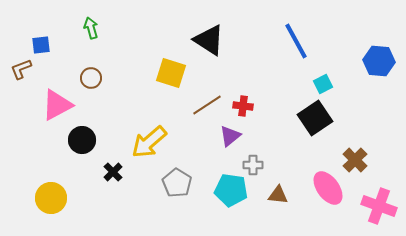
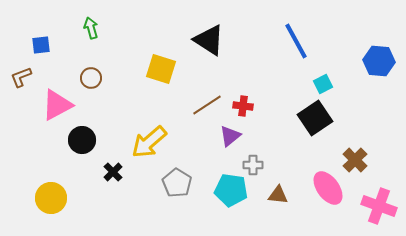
brown L-shape: moved 8 px down
yellow square: moved 10 px left, 4 px up
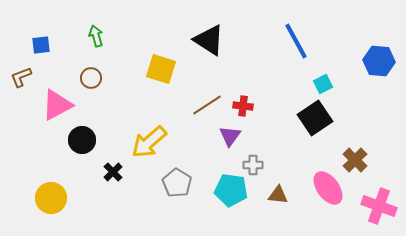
green arrow: moved 5 px right, 8 px down
purple triangle: rotated 15 degrees counterclockwise
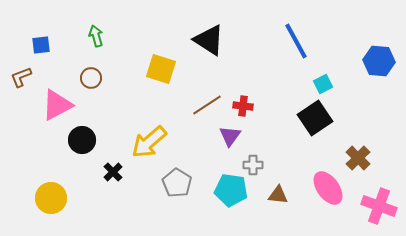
brown cross: moved 3 px right, 2 px up
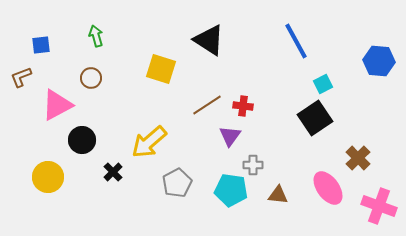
gray pentagon: rotated 12 degrees clockwise
yellow circle: moved 3 px left, 21 px up
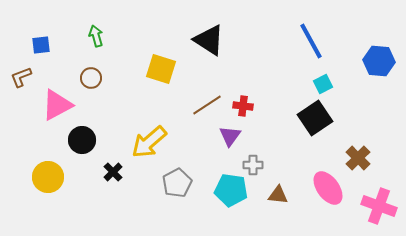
blue line: moved 15 px right
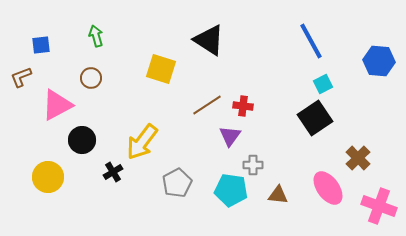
yellow arrow: moved 7 px left; rotated 12 degrees counterclockwise
black cross: rotated 12 degrees clockwise
